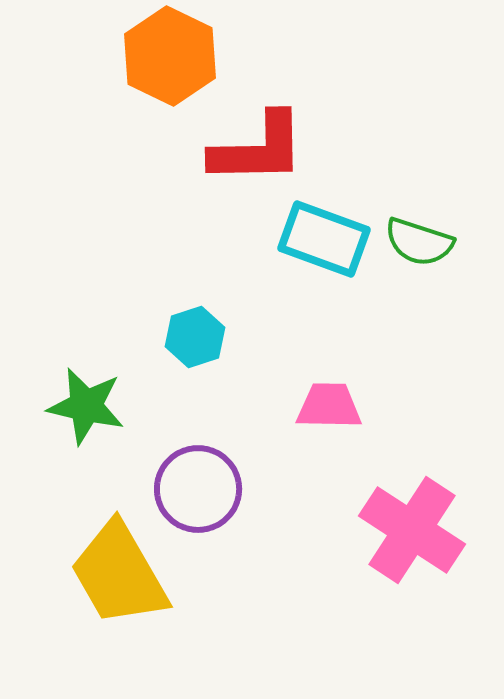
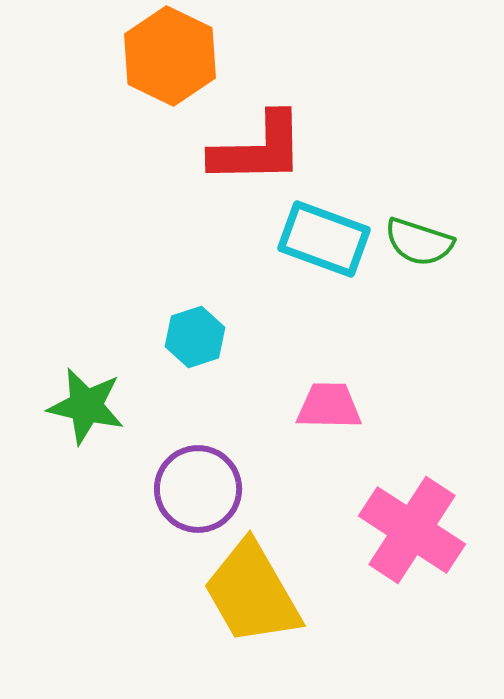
yellow trapezoid: moved 133 px right, 19 px down
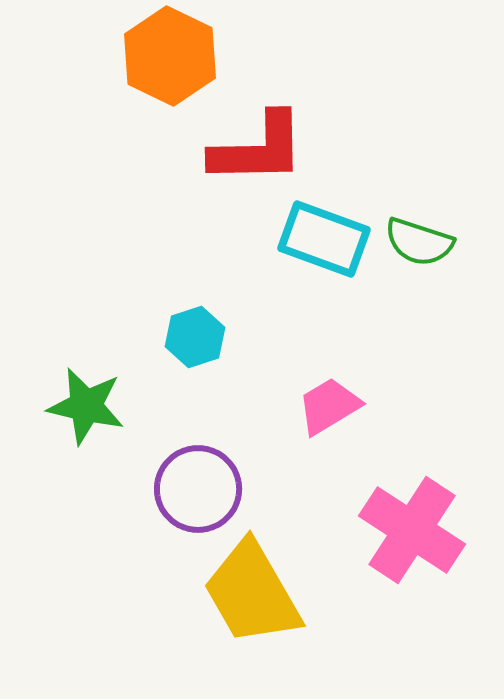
pink trapezoid: rotated 32 degrees counterclockwise
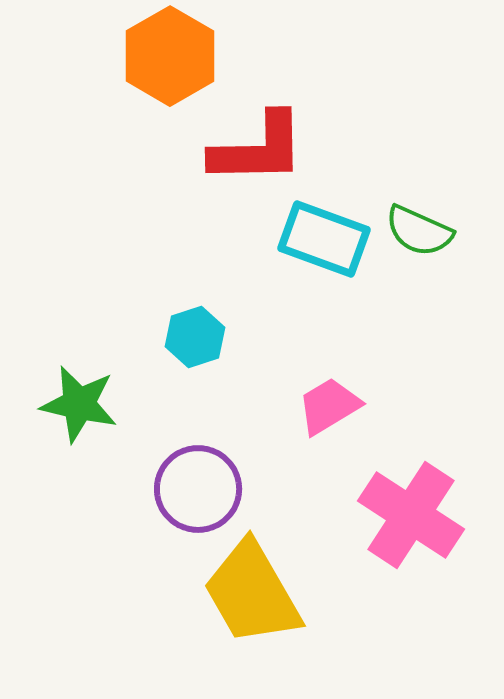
orange hexagon: rotated 4 degrees clockwise
green semicircle: moved 11 px up; rotated 6 degrees clockwise
green star: moved 7 px left, 2 px up
pink cross: moved 1 px left, 15 px up
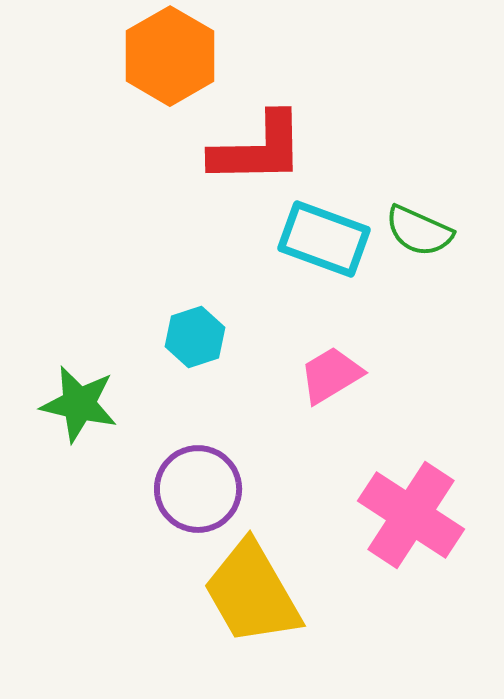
pink trapezoid: moved 2 px right, 31 px up
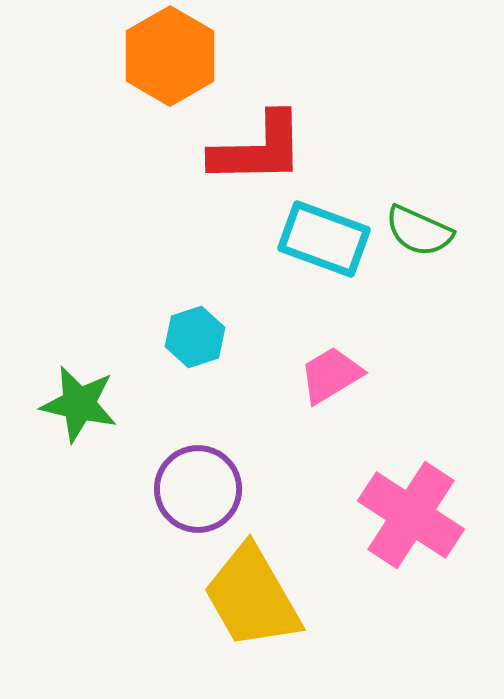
yellow trapezoid: moved 4 px down
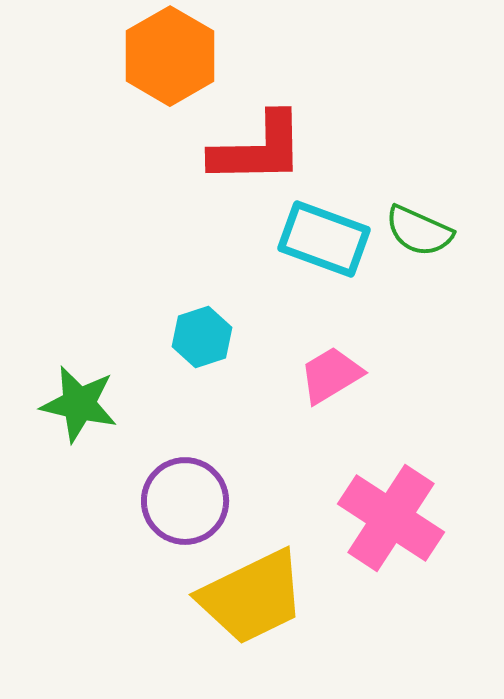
cyan hexagon: moved 7 px right
purple circle: moved 13 px left, 12 px down
pink cross: moved 20 px left, 3 px down
yellow trapezoid: rotated 86 degrees counterclockwise
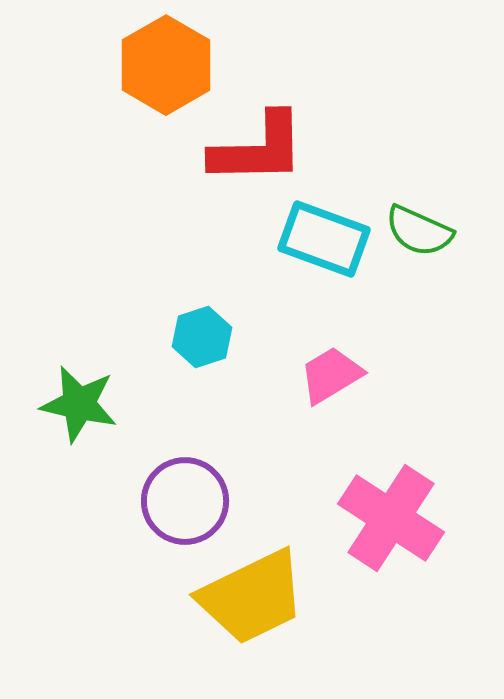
orange hexagon: moved 4 px left, 9 px down
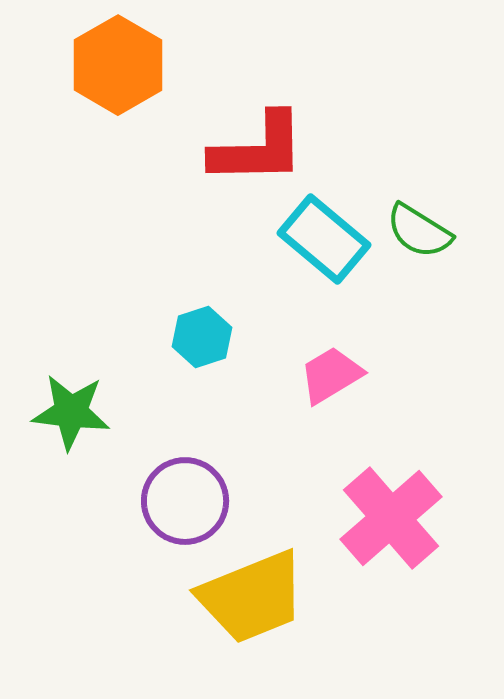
orange hexagon: moved 48 px left
green semicircle: rotated 8 degrees clockwise
cyan rectangle: rotated 20 degrees clockwise
green star: moved 8 px left, 8 px down; rotated 6 degrees counterclockwise
pink cross: rotated 16 degrees clockwise
yellow trapezoid: rotated 4 degrees clockwise
